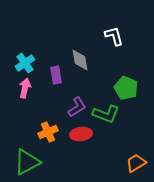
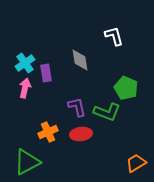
purple rectangle: moved 10 px left, 2 px up
purple L-shape: rotated 70 degrees counterclockwise
green L-shape: moved 1 px right, 2 px up
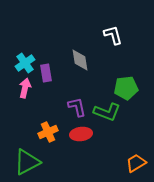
white L-shape: moved 1 px left, 1 px up
green pentagon: rotated 30 degrees counterclockwise
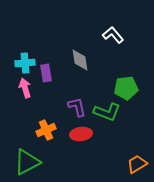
white L-shape: rotated 25 degrees counterclockwise
cyan cross: rotated 30 degrees clockwise
pink arrow: rotated 30 degrees counterclockwise
orange cross: moved 2 px left, 2 px up
orange trapezoid: moved 1 px right, 1 px down
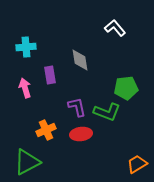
white L-shape: moved 2 px right, 7 px up
cyan cross: moved 1 px right, 16 px up
purple rectangle: moved 4 px right, 2 px down
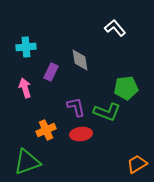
purple rectangle: moved 1 px right, 3 px up; rotated 36 degrees clockwise
purple L-shape: moved 1 px left
green triangle: rotated 8 degrees clockwise
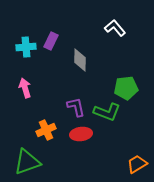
gray diamond: rotated 10 degrees clockwise
purple rectangle: moved 31 px up
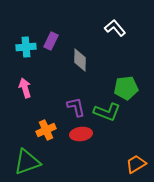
orange trapezoid: moved 1 px left
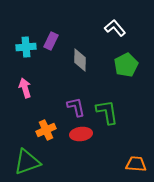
green pentagon: moved 23 px up; rotated 20 degrees counterclockwise
green L-shape: rotated 120 degrees counterclockwise
orange trapezoid: rotated 35 degrees clockwise
